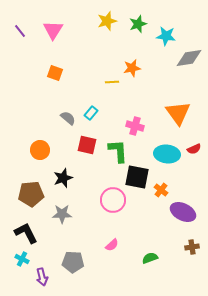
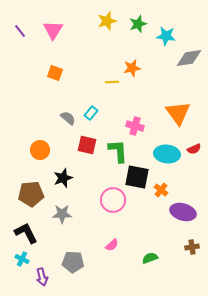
purple ellipse: rotated 10 degrees counterclockwise
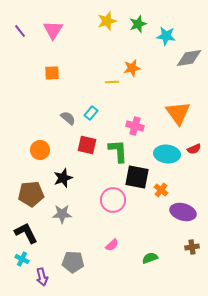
orange square: moved 3 px left; rotated 21 degrees counterclockwise
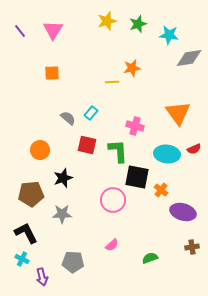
cyan star: moved 3 px right, 1 px up
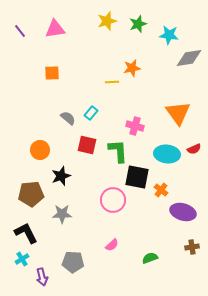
pink triangle: moved 2 px right, 1 px up; rotated 50 degrees clockwise
black star: moved 2 px left, 2 px up
cyan cross: rotated 32 degrees clockwise
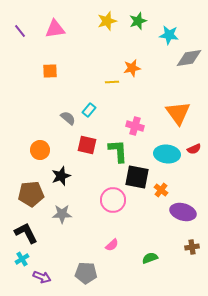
green star: moved 3 px up
orange square: moved 2 px left, 2 px up
cyan rectangle: moved 2 px left, 3 px up
gray pentagon: moved 13 px right, 11 px down
purple arrow: rotated 54 degrees counterclockwise
